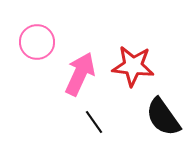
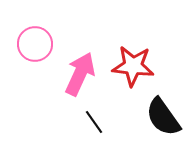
pink circle: moved 2 px left, 2 px down
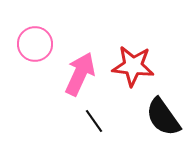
black line: moved 1 px up
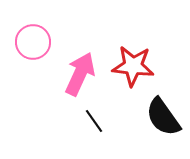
pink circle: moved 2 px left, 2 px up
